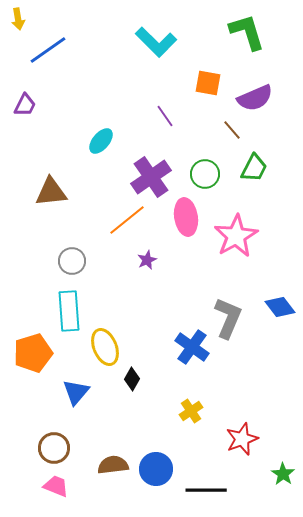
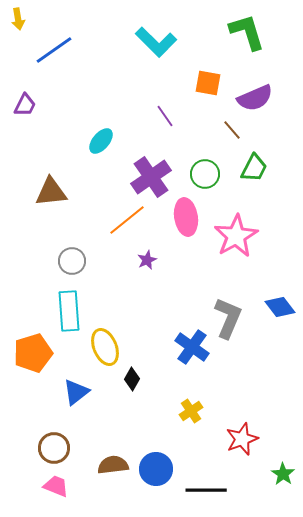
blue line: moved 6 px right
blue triangle: rotated 12 degrees clockwise
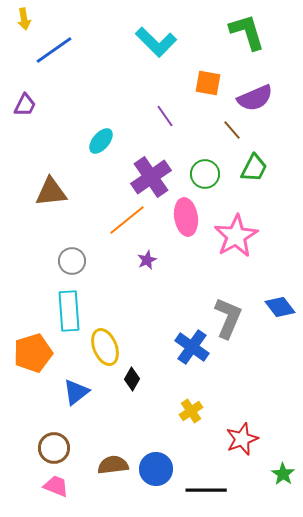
yellow arrow: moved 6 px right
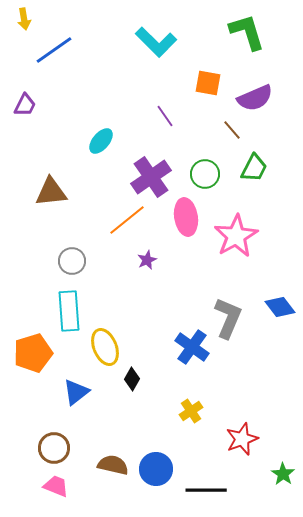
brown semicircle: rotated 20 degrees clockwise
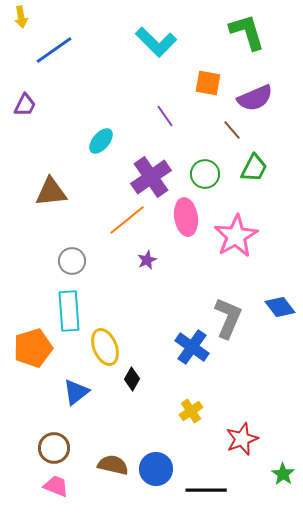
yellow arrow: moved 3 px left, 2 px up
orange pentagon: moved 5 px up
